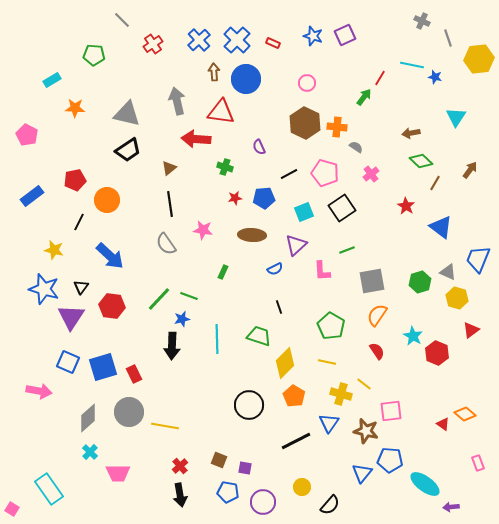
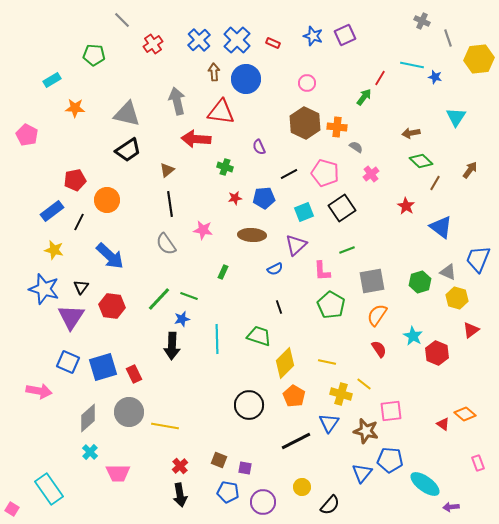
brown triangle at (169, 168): moved 2 px left, 2 px down
blue rectangle at (32, 196): moved 20 px right, 15 px down
green pentagon at (331, 326): moved 21 px up
red semicircle at (377, 351): moved 2 px right, 2 px up
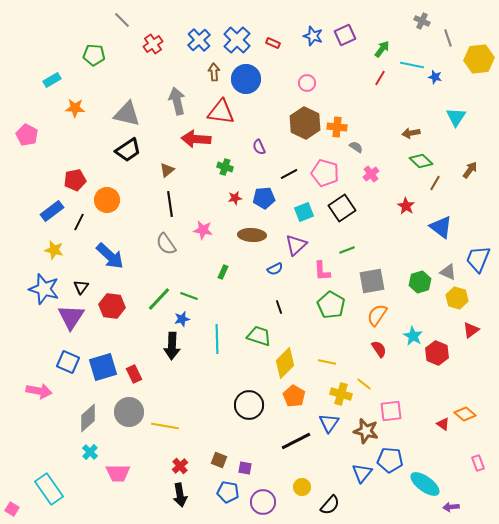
green arrow at (364, 97): moved 18 px right, 48 px up
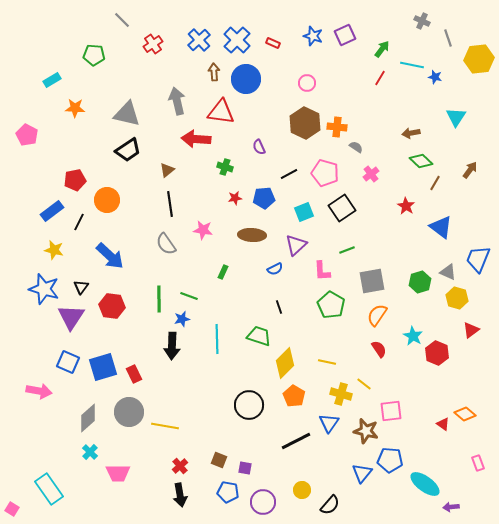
green line at (159, 299): rotated 44 degrees counterclockwise
yellow circle at (302, 487): moved 3 px down
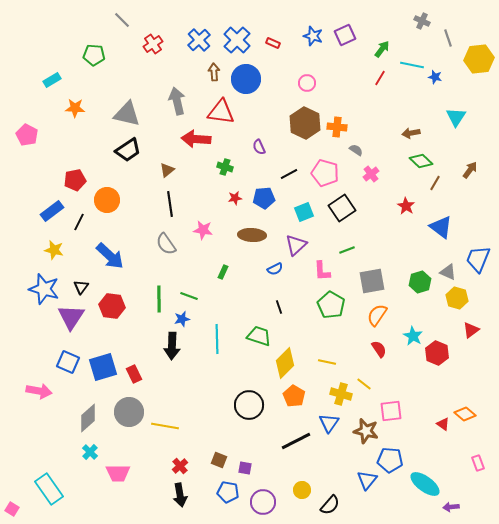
gray semicircle at (356, 147): moved 3 px down
blue triangle at (362, 473): moved 5 px right, 7 px down
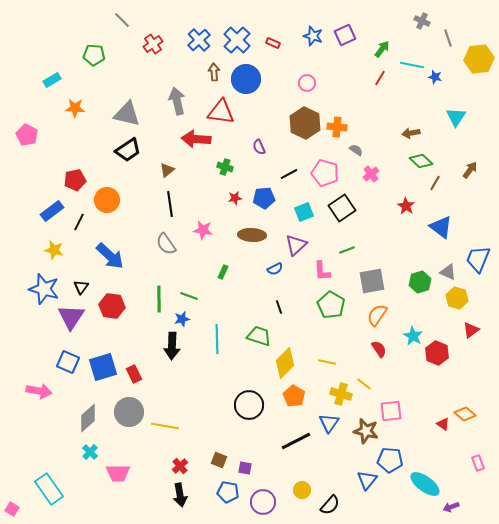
purple arrow at (451, 507): rotated 14 degrees counterclockwise
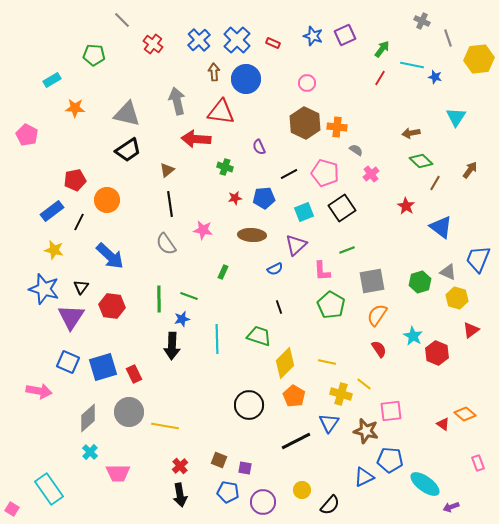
red cross at (153, 44): rotated 18 degrees counterclockwise
blue triangle at (367, 480): moved 3 px left, 3 px up; rotated 25 degrees clockwise
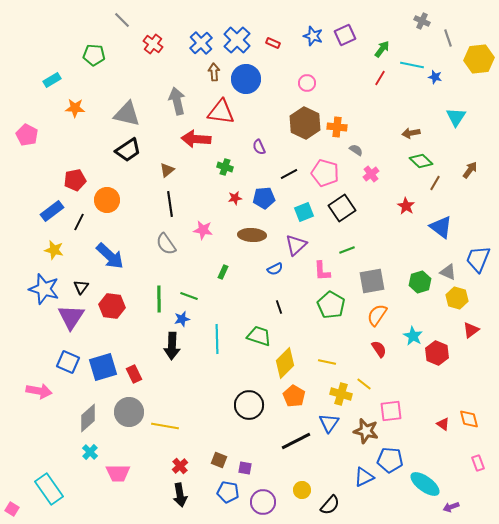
blue cross at (199, 40): moved 2 px right, 3 px down
orange diamond at (465, 414): moved 4 px right, 5 px down; rotated 35 degrees clockwise
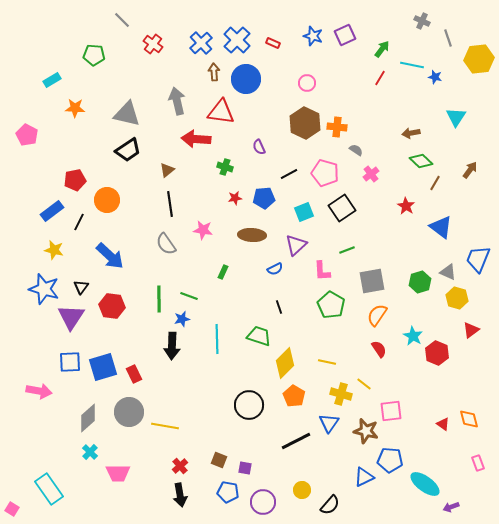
blue square at (68, 362): moved 2 px right; rotated 25 degrees counterclockwise
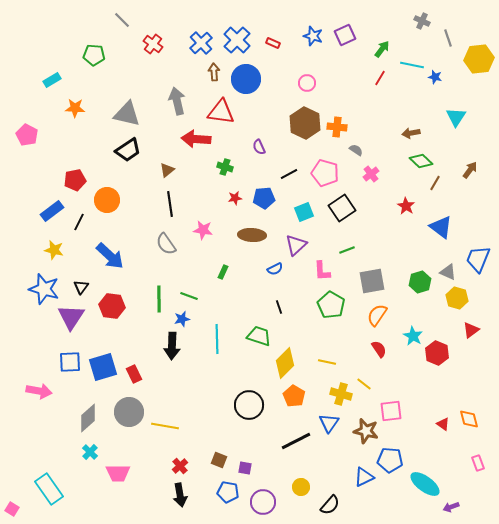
yellow circle at (302, 490): moved 1 px left, 3 px up
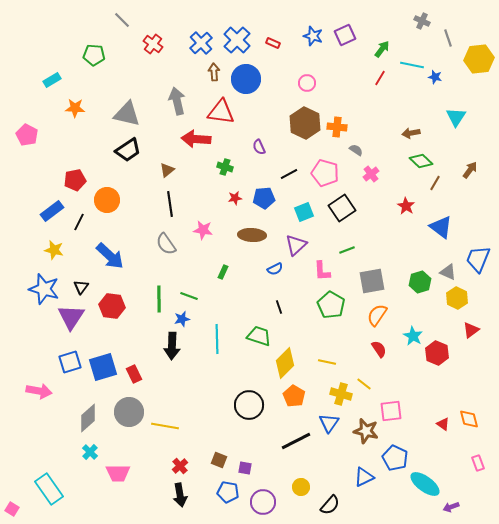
yellow hexagon at (457, 298): rotated 10 degrees clockwise
blue square at (70, 362): rotated 15 degrees counterclockwise
blue pentagon at (390, 460): moved 5 px right, 2 px up; rotated 20 degrees clockwise
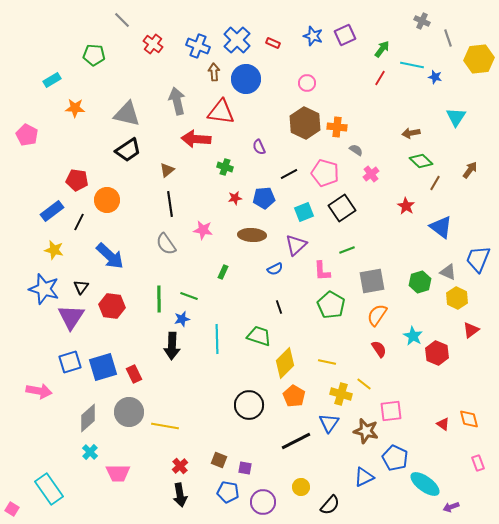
blue cross at (201, 43): moved 3 px left, 3 px down; rotated 25 degrees counterclockwise
red pentagon at (75, 180): moved 2 px right; rotated 20 degrees clockwise
